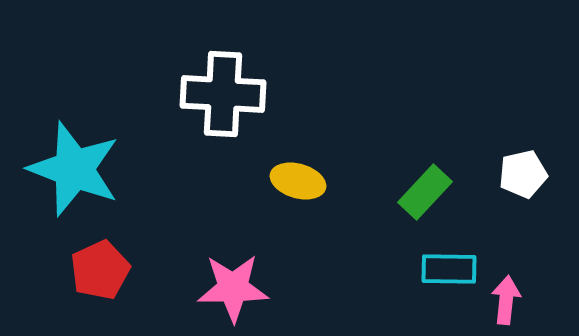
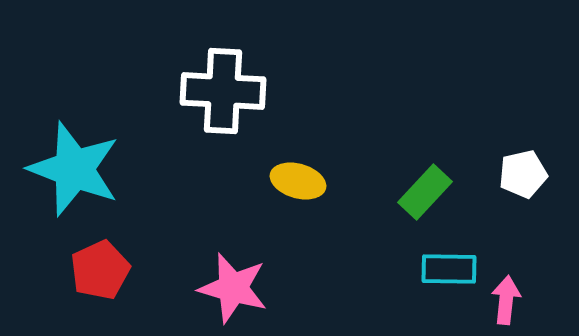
white cross: moved 3 px up
pink star: rotated 16 degrees clockwise
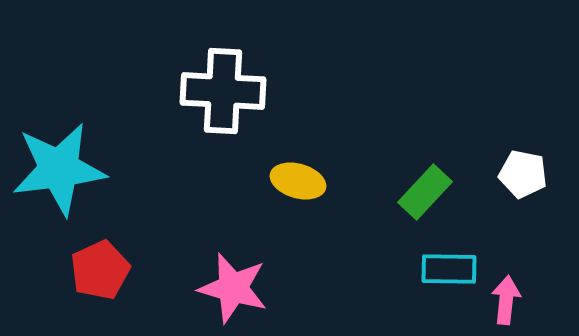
cyan star: moved 15 px left; rotated 28 degrees counterclockwise
white pentagon: rotated 24 degrees clockwise
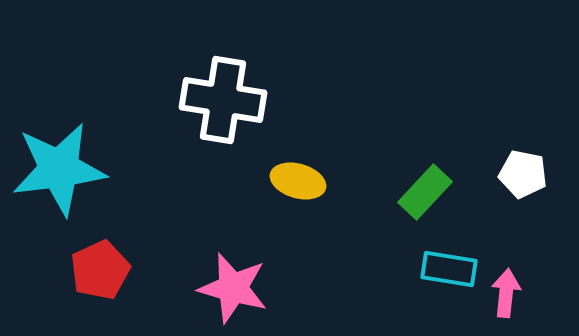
white cross: moved 9 px down; rotated 6 degrees clockwise
cyan rectangle: rotated 8 degrees clockwise
pink arrow: moved 7 px up
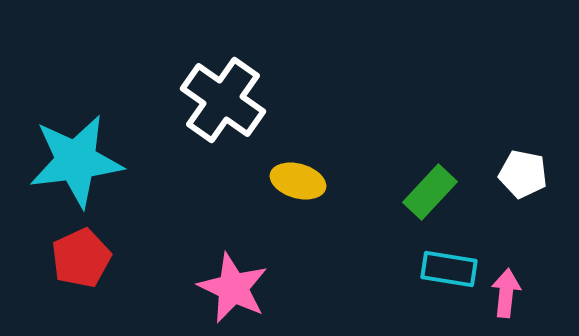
white cross: rotated 26 degrees clockwise
cyan star: moved 17 px right, 8 px up
green rectangle: moved 5 px right
red pentagon: moved 19 px left, 12 px up
pink star: rotated 10 degrees clockwise
